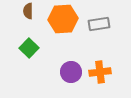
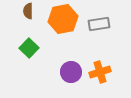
orange hexagon: rotated 8 degrees counterclockwise
orange cross: rotated 10 degrees counterclockwise
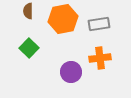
orange cross: moved 14 px up; rotated 10 degrees clockwise
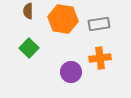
orange hexagon: rotated 20 degrees clockwise
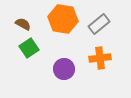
brown semicircle: moved 5 px left, 13 px down; rotated 119 degrees clockwise
gray rectangle: rotated 30 degrees counterclockwise
green square: rotated 12 degrees clockwise
purple circle: moved 7 px left, 3 px up
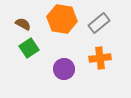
orange hexagon: moved 1 px left
gray rectangle: moved 1 px up
